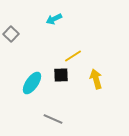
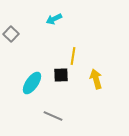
yellow line: rotated 48 degrees counterclockwise
gray line: moved 3 px up
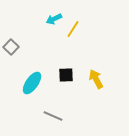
gray square: moved 13 px down
yellow line: moved 27 px up; rotated 24 degrees clockwise
black square: moved 5 px right
yellow arrow: rotated 12 degrees counterclockwise
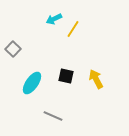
gray square: moved 2 px right, 2 px down
black square: moved 1 px down; rotated 14 degrees clockwise
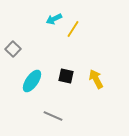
cyan ellipse: moved 2 px up
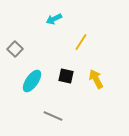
yellow line: moved 8 px right, 13 px down
gray square: moved 2 px right
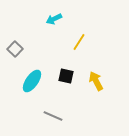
yellow line: moved 2 px left
yellow arrow: moved 2 px down
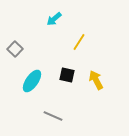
cyan arrow: rotated 14 degrees counterclockwise
black square: moved 1 px right, 1 px up
yellow arrow: moved 1 px up
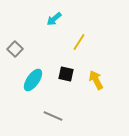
black square: moved 1 px left, 1 px up
cyan ellipse: moved 1 px right, 1 px up
